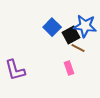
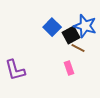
blue star: rotated 10 degrees clockwise
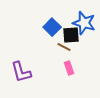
blue star: moved 1 px left, 3 px up
black square: rotated 24 degrees clockwise
brown line: moved 14 px left, 1 px up
purple L-shape: moved 6 px right, 2 px down
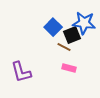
blue star: rotated 10 degrees counterclockwise
blue square: moved 1 px right
black square: moved 1 px right; rotated 18 degrees counterclockwise
pink rectangle: rotated 56 degrees counterclockwise
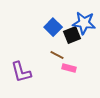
brown line: moved 7 px left, 8 px down
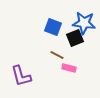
blue square: rotated 24 degrees counterclockwise
black square: moved 3 px right, 3 px down
purple L-shape: moved 4 px down
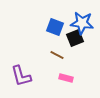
blue star: moved 2 px left
blue square: moved 2 px right
pink rectangle: moved 3 px left, 10 px down
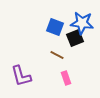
pink rectangle: rotated 56 degrees clockwise
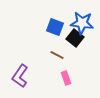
black square: rotated 30 degrees counterclockwise
purple L-shape: moved 1 px left; rotated 50 degrees clockwise
